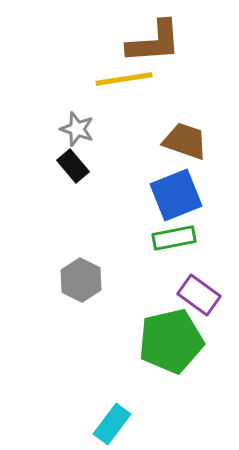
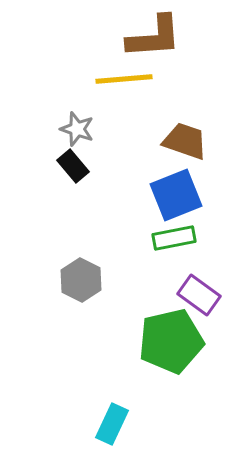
brown L-shape: moved 5 px up
yellow line: rotated 4 degrees clockwise
cyan rectangle: rotated 12 degrees counterclockwise
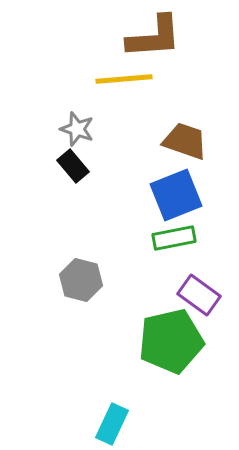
gray hexagon: rotated 12 degrees counterclockwise
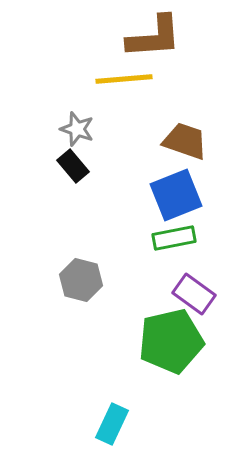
purple rectangle: moved 5 px left, 1 px up
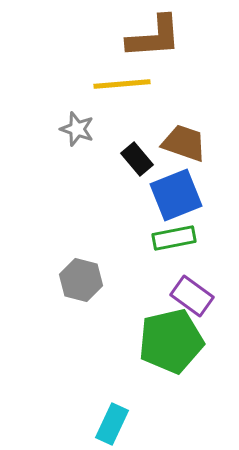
yellow line: moved 2 px left, 5 px down
brown trapezoid: moved 1 px left, 2 px down
black rectangle: moved 64 px right, 7 px up
purple rectangle: moved 2 px left, 2 px down
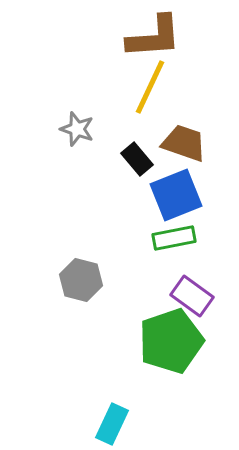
yellow line: moved 28 px right, 3 px down; rotated 60 degrees counterclockwise
green pentagon: rotated 6 degrees counterclockwise
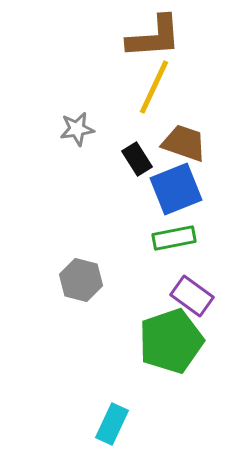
yellow line: moved 4 px right
gray star: rotated 28 degrees counterclockwise
black rectangle: rotated 8 degrees clockwise
blue square: moved 6 px up
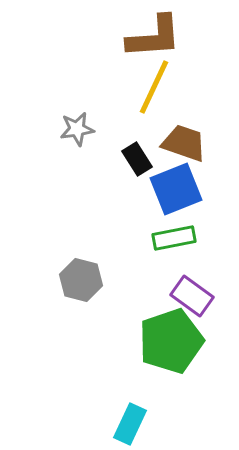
cyan rectangle: moved 18 px right
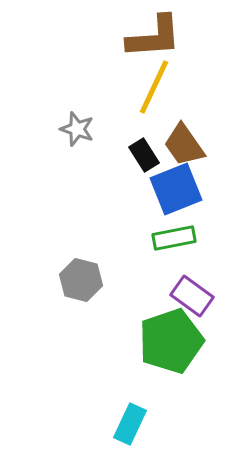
gray star: rotated 28 degrees clockwise
brown trapezoid: moved 2 px down; rotated 144 degrees counterclockwise
black rectangle: moved 7 px right, 4 px up
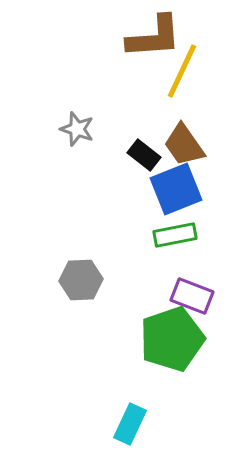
yellow line: moved 28 px right, 16 px up
black rectangle: rotated 20 degrees counterclockwise
green rectangle: moved 1 px right, 3 px up
gray hexagon: rotated 18 degrees counterclockwise
purple rectangle: rotated 15 degrees counterclockwise
green pentagon: moved 1 px right, 2 px up
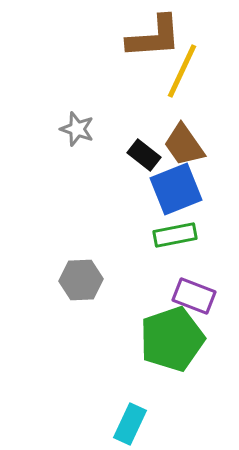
purple rectangle: moved 2 px right
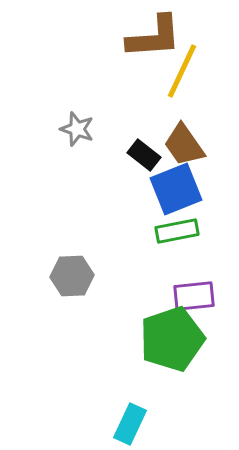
green rectangle: moved 2 px right, 4 px up
gray hexagon: moved 9 px left, 4 px up
purple rectangle: rotated 27 degrees counterclockwise
